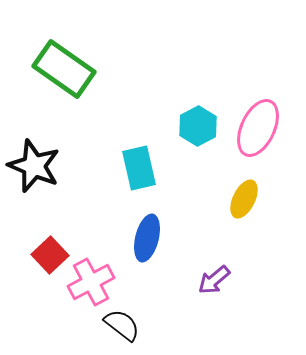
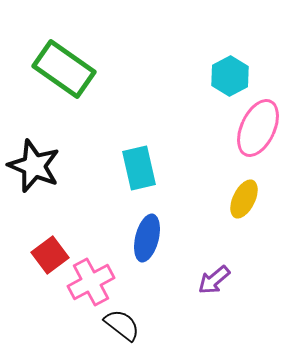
cyan hexagon: moved 32 px right, 50 px up
red square: rotated 6 degrees clockwise
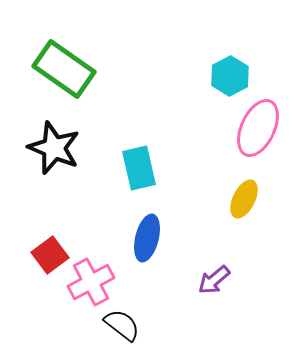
black star: moved 20 px right, 18 px up
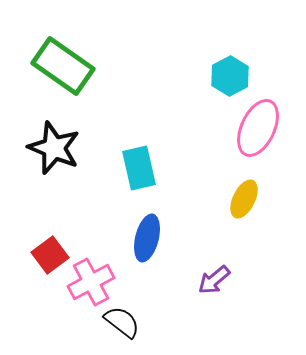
green rectangle: moved 1 px left, 3 px up
black semicircle: moved 3 px up
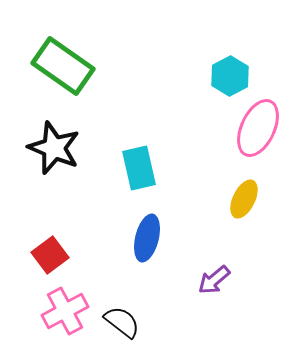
pink cross: moved 26 px left, 29 px down
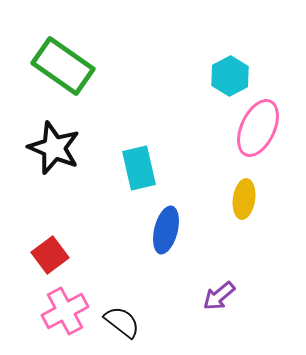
yellow ellipse: rotated 18 degrees counterclockwise
blue ellipse: moved 19 px right, 8 px up
purple arrow: moved 5 px right, 16 px down
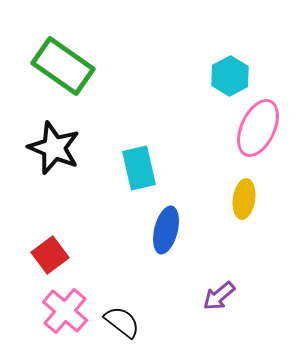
pink cross: rotated 21 degrees counterclockwise
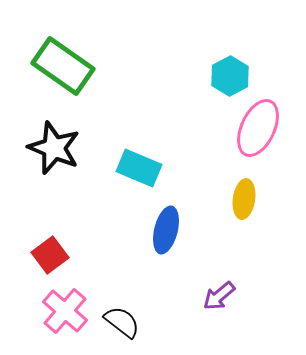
cyan rectangle: rotated 54 degrees counterclockwise
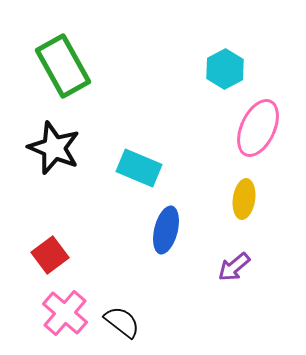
green rectangle: rotated 26 degrees clockwise
cyan hexagon: moved 5 px left, 7 px up
purple arrow: moved 15 px right, 29 px up
pink cross: moved 2 px down
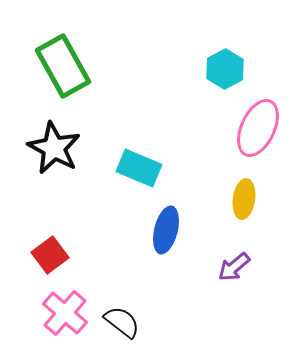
black star: rotated 6 degrees clockwise
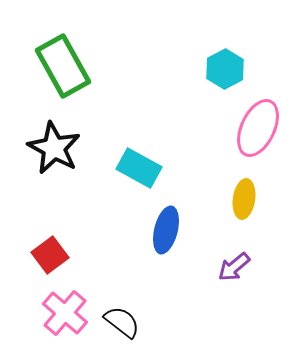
cyan rectangle: rotated 6 degrees clockwise
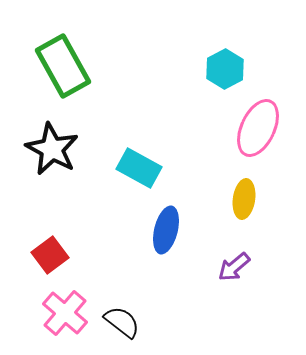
black star: moved 2 px left, 1 px down
